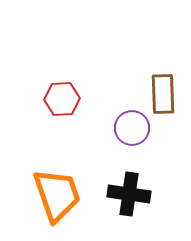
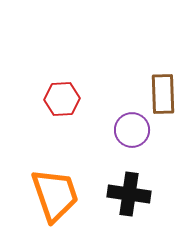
purple circle: moved 2 px down
orange trapezoid: moved 2 px left
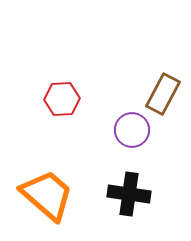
brown rectangle: rotated 30 degrees clockwise
orange trapezoid: moved 8 px left; rotated 30 degrees counterclockwise
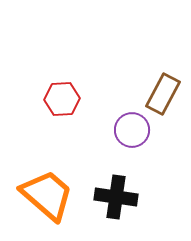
black cross: moved 13 px left, 3 px down
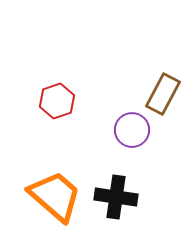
red hexagon: moved 5 px left, 2 px down; rotated 16 degrees counterclockwise
orange trapezoid: moved 8 px right, 1 px down
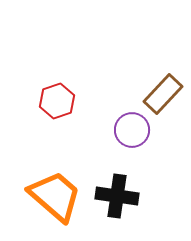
brown rectangle: rotated 15 degrees clockwise
black cross: moved 1 px right, 1 px up
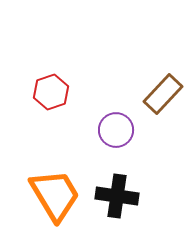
red hexagon: moved 6 px left, 9 px up
purple circle: moved 16 px left
orange trapezoid: moved 1 px up; rotated 18 degrees clockwise
